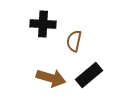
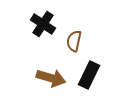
black cross: rotated 30 degrees clockwise
black rectangle: rotated 24 degrees counterclockwise
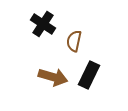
brown arrow: moved 2 px right, 1 px up
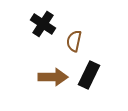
brown arrow: rotated 16 degrees counterclockwise
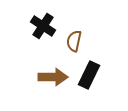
black cross: moved 2 px down
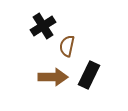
black cross: rotated 25 degrees clockwise
brown semicircle: moved 7 px left, 5 px down
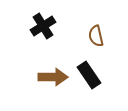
brown semicircle: moved 29 px right, 10 px up; rotated 25 degrees counterclockwise
black rectangle: rotated 60 degrees counterclockwise
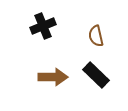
black cross: rotated 10 degrees clockwise
black rectangle: moved 7 px right; rotated 12 degrees counterclockwise
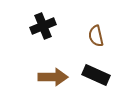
black rectangle: rotated 20 degrees counterclockwise
